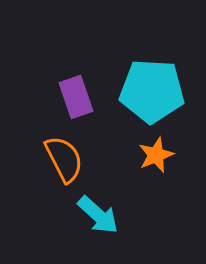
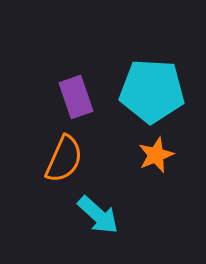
orange semicircle: rotated 51 degrees clockwise
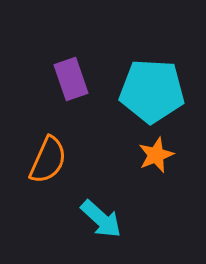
purple rectangle: moved 5 px left, 18 px up
orange semicircle: moved 16 px left, 1 px down
cyan arrow: moved 3 px right, 4 px down
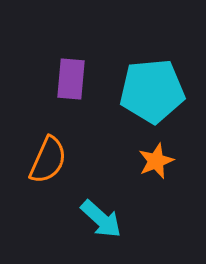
purple rectangle: rotated 24 degrees clockwise
cyan pentagon: rotated 8 degrees counterclockwise
orange star: moved 6 px down
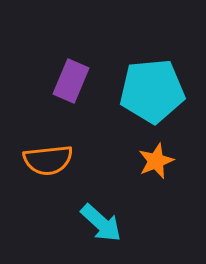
purple rectangle: moved 2 px down; rotated 18 degrees clockwise
orange semicircle: rotated 60 degrees clockwise
cyan arrow: moved 4 px down
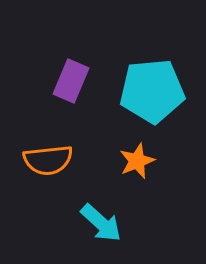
orange star: moved 19 px left
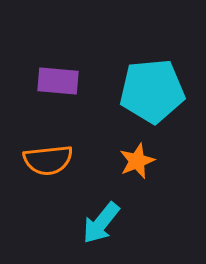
purple rectangle: moved 13 px left; rotated 72 degrees clockwise
cyan arrow: rotated 87 degrees clockwise
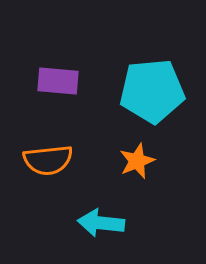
cyan arrow: rotated 57 degrees clockwise
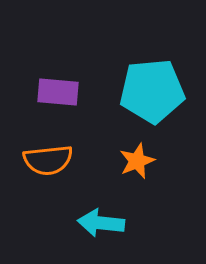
purple rectangle: moved 11 px down
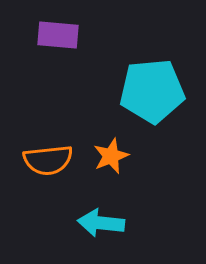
purple rectangle: moved 57 px up
orange star: moved 26 px left, 5 px up
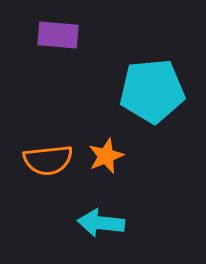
orange star: moved 5 px left
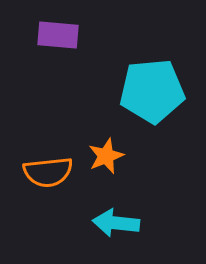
orange semicircle: moved 12 px down
cyan arrow: moved 15 px right
